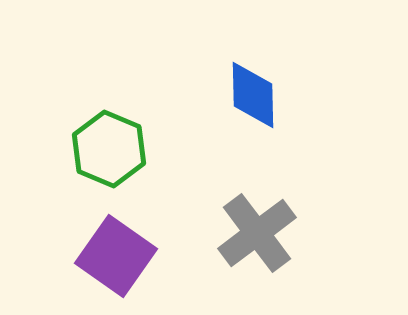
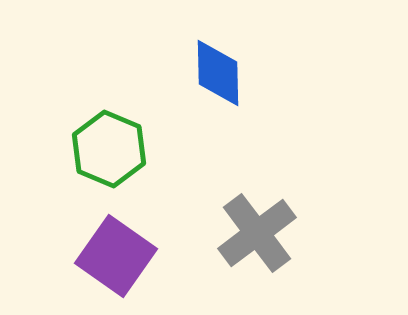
blue diamond: moved 35 px left, 22 px up
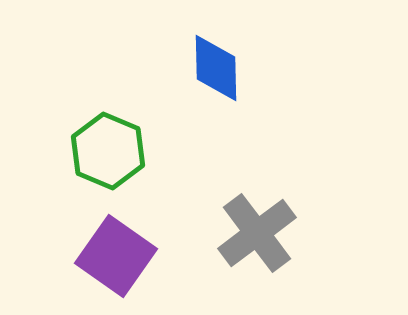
blue diamond: moved 2 px left, 5 px up
green hexagon: moved 1 px left, 2 px down
